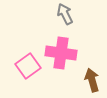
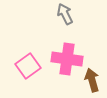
pink cross: moved 6 px right, 6 px down
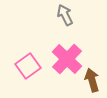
gray arrow: moved 1 px down
pink cross: rotated 36 degrees clockwise
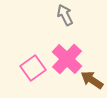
pink square: moved 5 px right, 2 px down
brown arrow: rotated 40 degrees counterclockwise
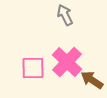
pink cross: moved 3 px down
pink square: rotated 35 degrees clockwise
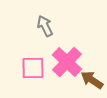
gray arrow: moved 20 px left, 11 px down
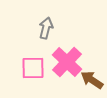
gray arrow: moved 1 px right, 2 px down; rotated 40 degrees clockwise
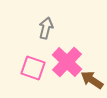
pink square: rotated 20 degrees clockwise
